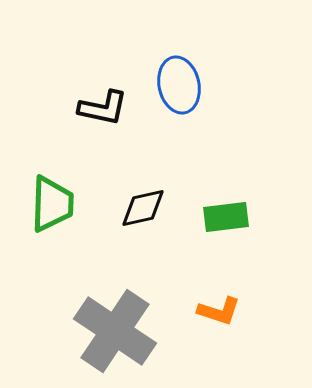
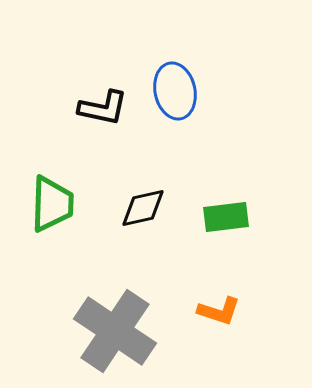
blue ellipse: moved 4 px left, 6 px down
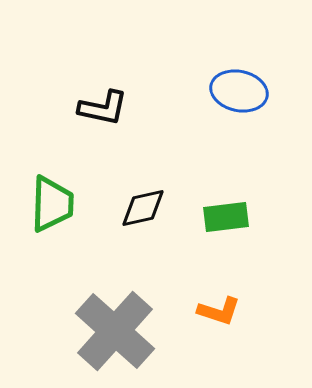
blue ellipse: moved 64 px right; rotated 66 degrees counterclockwise
gray cross: rotated 8 degrees clockwise
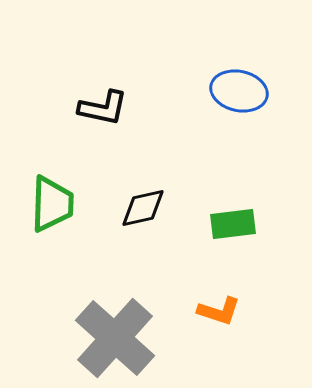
green rectangle: moved 7 px right, 7 px down
gray cross: moved 7 px down
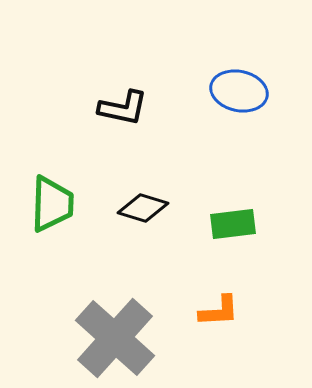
black L-shape: moved 20 px right
black diamond: rotated 30 degrees clockwise
orange L-shape: rotated 21 degrees counterclockwise
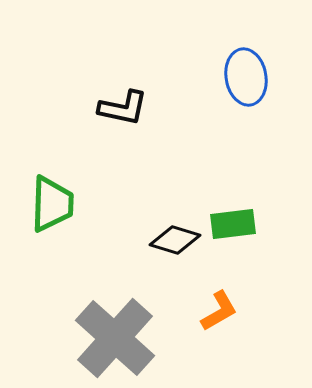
blue ellipse: moved 7 px right, 14 px up; rotated 68 degrees clockwise
black diamond: moved 32 px right, 32 px down
orange L-shape: rotated 27 degrees counterclockwise
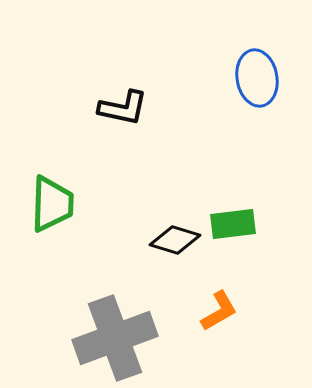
blue ellipse: moved 11 px right, 1 px down
gray cross: rotated 28 degrees clockwise
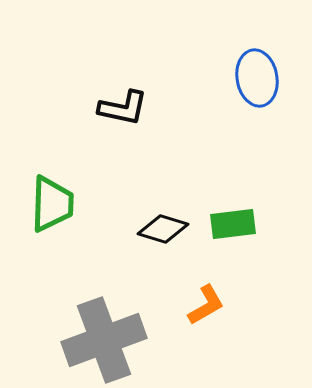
black diamond: moved 12 px left, 11 px up
orange L-shape: moved 13 px left, 6 px up
gray cross: moved 11 px left, 2 px down
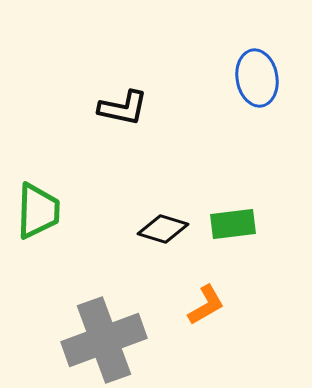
green trapezoid: moved 14 px left, 7 px down
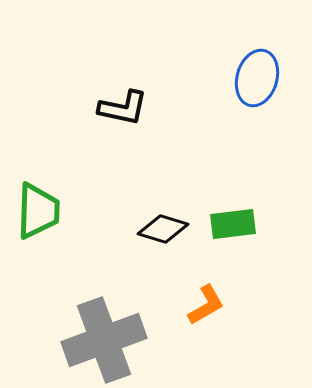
blue ellipse: rotated 26 degrees clockwise
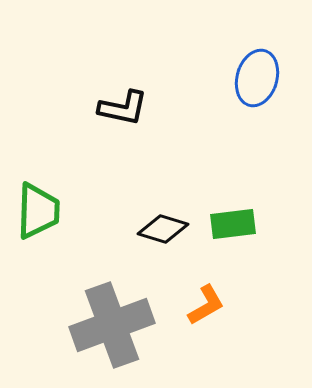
gray cross: moved 8 px right, 15 px up
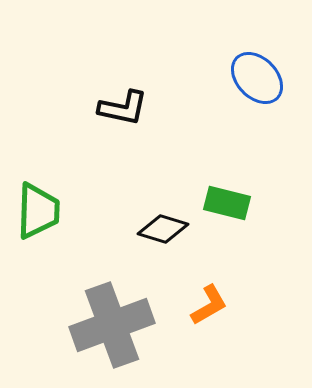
blue ellipse: rotated 60 degrees counterclockwise
green rectangle: moved 6 px left, 21 px up; rotated 21 degrees clockwise
orange L-shape: moved 3 px right
